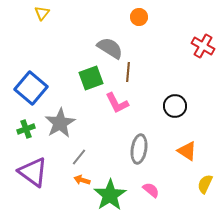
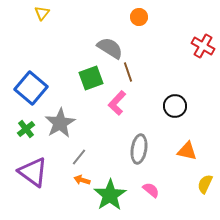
brown line: rotated 24 degrees counterclockwise
pink L-shape: rotated 70 degrees clockwise
green cross: rotated 18 degrees counterclockwise
orange triangle: rotated 20 degrees counterclockwise
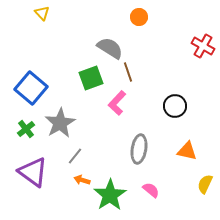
yellow triangle: rotated 21 degrees counterclockwise
gray line: moved 4 px left, 1 px up
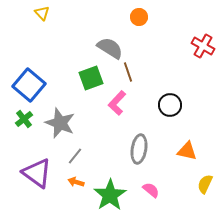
blue square: moved 2 px left, 3 px up
black circle: moved 5 px left, 1 px up
gray star: rotated 20 degrees counterclockwise
green cross: moved 2 px left, 10 px up
purple triangle: moved 4 px right, 1 px down
orange arrow: moved 6 px left, 2 px down
